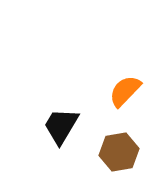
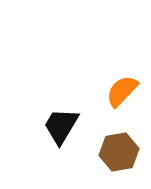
orange semicircle: moved 3 px left
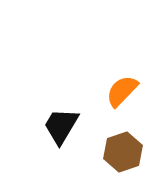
brown hexagon: moved 4 px right; rotated 9 degrees counterclockwise
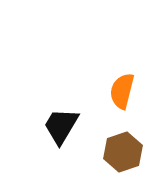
orange semicircle: rotated 30 degrees counterclockwise
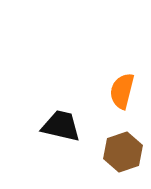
black trapezoid: rotated 72 degrees clockwise
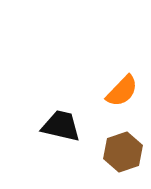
orange semicircle: rotated 150 degrees counterclockwise
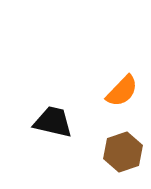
black trapezoid: moved 8 px left, 4 px up
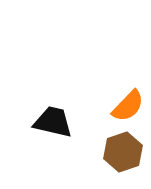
orange semicircle: moved 6 px right, 15 px down
